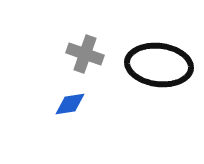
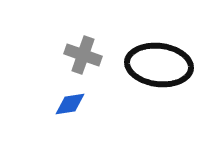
gray cross: moved 2 px left, 1 px down
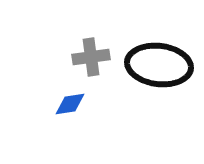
gray cross: moved 8 px right, 2 px down; rotated 27 degrees counterclockwise
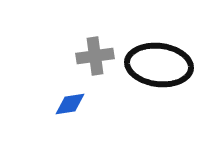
gray cross: moved 4 px right, 1 px up
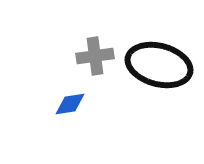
black ellipse: rotated 8 degrees clockwise
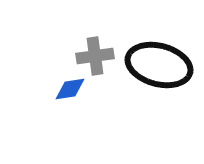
blue diamond: moved 15 px up
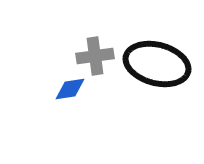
black ellipse: moved 2 px left, 1 px up
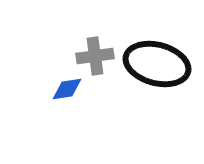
blue diamond: moved 3 px left
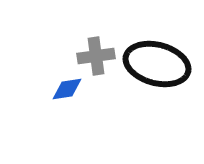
gray cross: moved 1 px right
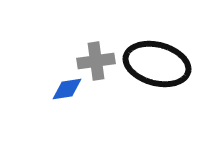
gray cross: moved 5 px down
